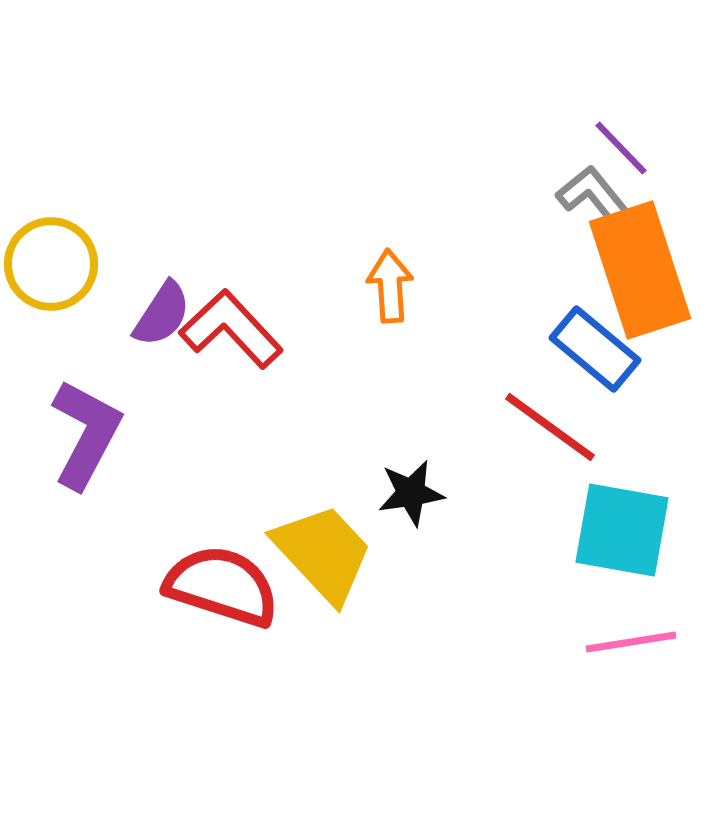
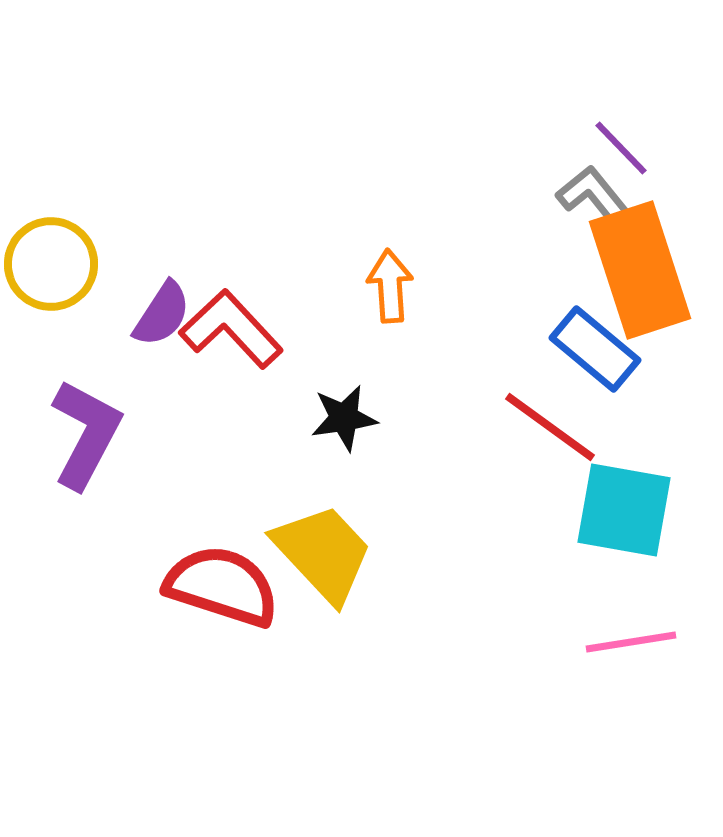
black star: moved 67 px left, 75 px up
cyan square: moved 2 px right, 20 px up
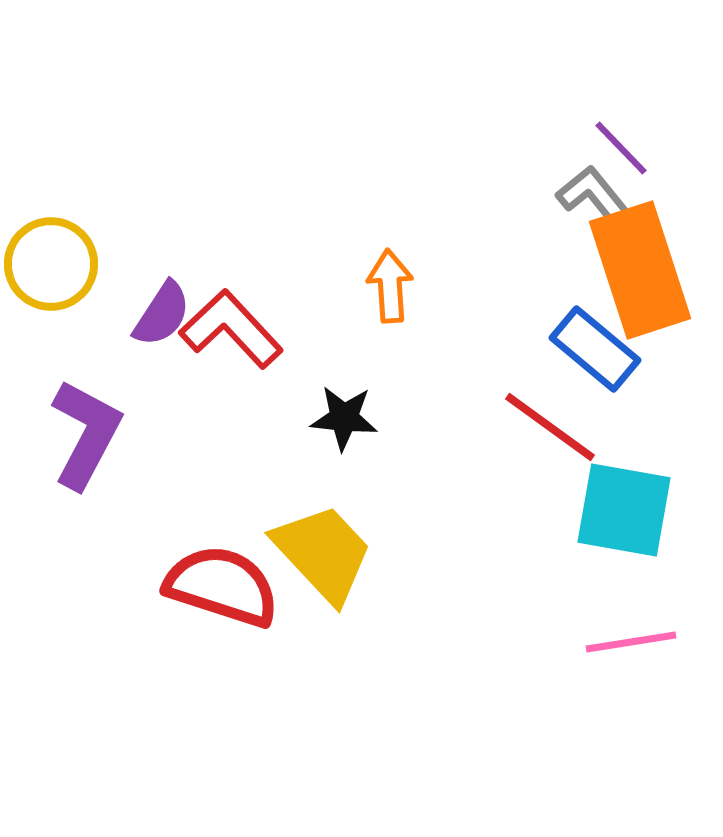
black star: rotated 14 degrees clockwise
